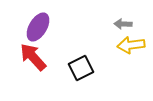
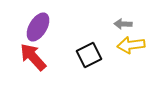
black square: moved 8 px right, 13 px up
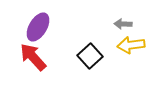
black square: moved 1 px right, 1 px down; rotated 15 degrees counterclockwise
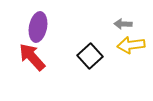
purple ellipse: rotated 20 degrees counterclockwise
red arrow: moved 1 px left
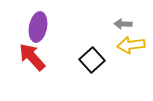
black square: moved 2 px right, 4 px down
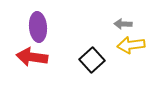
purple ellipse: rotated 16 degrees counterclockwise
red arrow: rotated 40 degrees counterclockwise
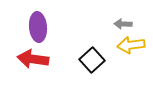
red arrow: moved 1 px right, 2 px down
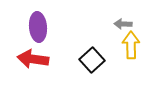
yellow arrow: rotated 96 degrees clockwise
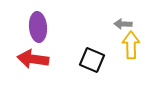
black square: rotated 25 degrees counterclockwise
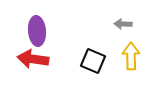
purple ellipse: moved 1 px left, 4 px down
yellow arrow: moved 11 px down
black square: moved 1 px right, 1 px down
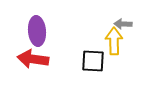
yellow arrow: moved 17 px left, 15 px up
black square: rotated 20 degrees counterclockwise
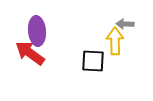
gray arrow: moved 2 px right
yellow arrow: moved 1 px right
red arrow: moved 3 px left, 6 px up; rotated 28 degrees clockwise
